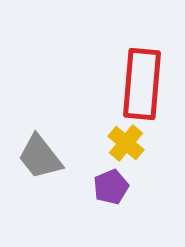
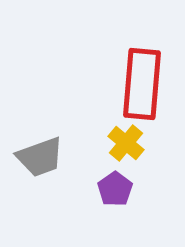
gray trapezoid: rotated 72 degrees counterclockwise
purple pentagon: moved 4 px right, 2 px down; rotated 12 degrees counterclockwise
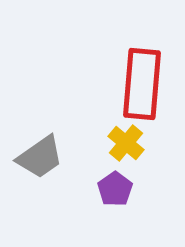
gray trapezoid: rotated 15 degrees counterclockwise
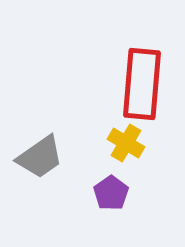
yellow cross: rotated 9 degrees counterclockwise
purple pentagon: moved 4 px left, 4 px down
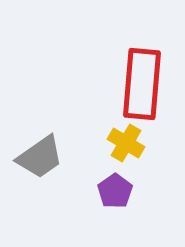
purple pentagon: moved 4 px right, 2 px up
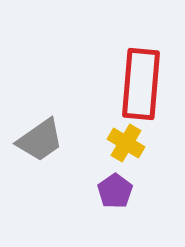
red rectangle: moved 1 px left
gray trapezoid: moved 17 px up
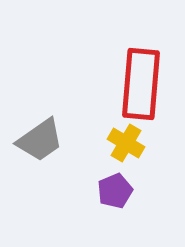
purple pentagon: rotated 12 degrees clockwise
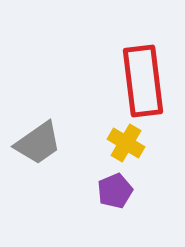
red rectangle: moved 2 px right, 3 px up; rotated 12 degrees counterclockwise
gray trapezoid: moved 2 px left, 3 px down
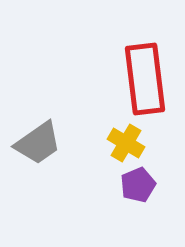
red rectangle: moved 2 px right, 2 px up
purple pentagon: moved 23 px right, 6 px up
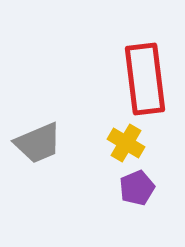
gray trapezoid: rotated 12 degrees clockwise
purple pentagon: moved 1 px left, 3 px down
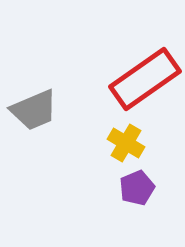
red rectangle: rotated 62 degrees clockwise
gray trapezoid: moved 4 px left, 33 px up
